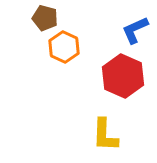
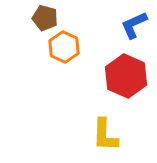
blue L-shape: moved 1 px left, 5 px up
red hexagon: moved 3 px right
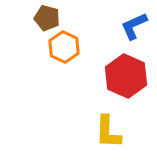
brown pentagon: moved 2 px right
blue L-shape: moved 1 px down
yellow L-shape: moved 3 px right, 3 px up
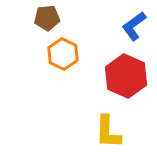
brown pentagon: rotated 20 degrees counterclockwise
blue L-shape: rotated 12 degrees counterclockwise
orange hexagon: moved 1 px left, 7 px down
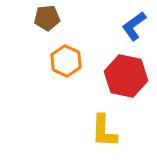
orange hexagon: moved 3 px right, 7 px down
red hexagon: rotated 12 degrees counterclockwise
yellow L-shape: moved 4 px left, 1 px up
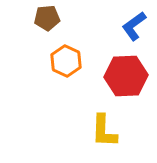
red hexagon: rotated 15 degrees counterclockwise
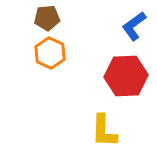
orange hexagon: moved 16 px left, 8 px up
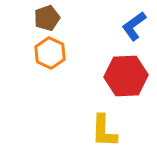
brown pentagon: rotated 15 degrees counterclockwise
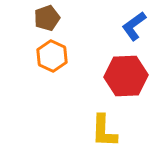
orange hexagon: moved 2 px right, 3 px down
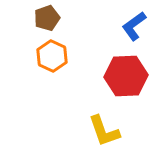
yellow L-shape: rotated 21 degrees counterclockwise
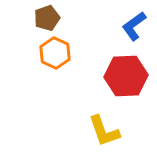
orange hexagon: moved 3 px right, 3 px up
